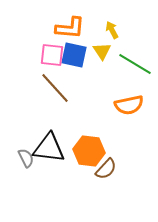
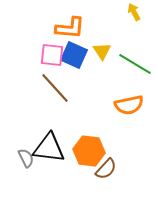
yellow arrow: moved 22 px right, 18 px up
blue square: rotated 12 degrees clockwise
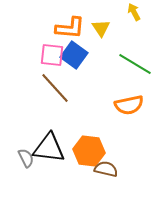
yellow triangle: moved 1 px left, 23 px up
blue square: rotated 12 degrees clockwise
brown semicircle: rotated 120 degrees counterclockwise
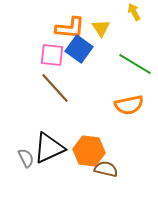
blue square: moved 5 px right, 6 px up
black triangle: rotated 32 degrees counterclockwise
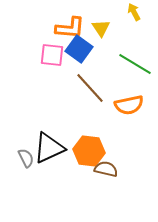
brown line: moved 35 px right
